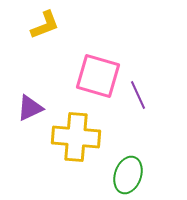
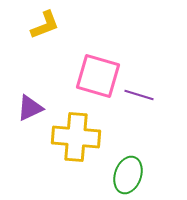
purple line: moved 1 px right; rotated 48 degrees counterclockwise
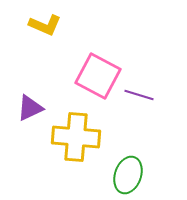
yellow L-shape: rotated 44 degrees clockwise
pink square: rotated 12 degrees clockwise
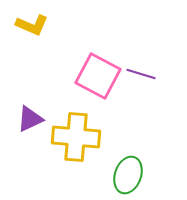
yellow L-shape: moved 13 px left
purple line: moved 2 px right, 21 px up
purple triangle: moved 11 px down
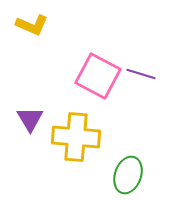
purple triangle: rotated 36 degrees counterclockwise
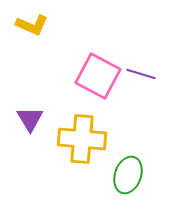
yellow cross: moved 6 px right, 2 px down
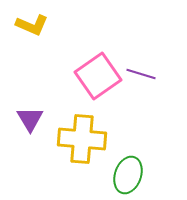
pink square: rotated 27 degrees clockwise
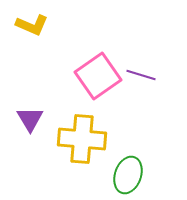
purple line: moved 1 px down
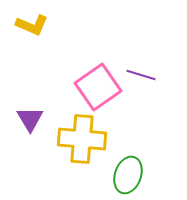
pink square: moved 11 px down
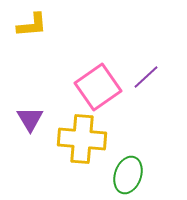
yellow L-shape: rotated 28 degrees counterclockwise
purple line: moved 5 px right, 2 px down; rotated 60 degrees counterclockwise
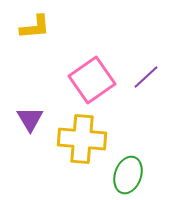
yellow L-shape: moved 3 px right, 2 px down
pink square: moved 6 px left, 7 px up
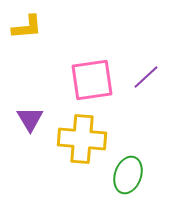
yellow L-shape: moved 8 px left
pink square: rotated 27 degrees clockwise
